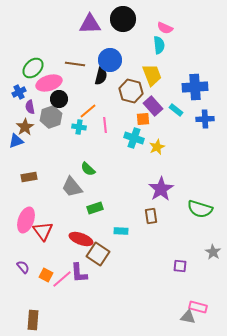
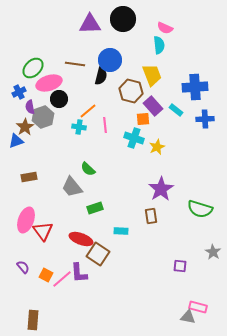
gray hexagon at (51, 117): moved 8 px left
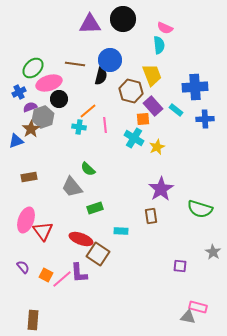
purple semicircle at (30, 107): rotated 80 degrees clockwise
brown star at (25, 127): moved 6 px right, 2 px down
cyan cross at (134, 138): rotated 12 degrees clockwise
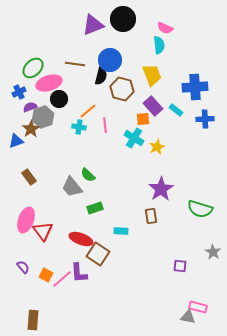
purple triangle at (90, 24): moved 3 px right, 1 px down; rotated 20 degrees counterclockwise
brown hexagon at (131, 91): moved 9 px left, 2 px up
green semicircle at (88, 169): moved 6 px down
brown rectangle at (29, 177): rotated 63 degrees clockwise
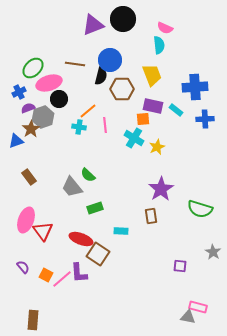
brown hexagon at (122, 89): rotated 15 degrees counterclockwise
purple rectangle at (153, 106): rotated 36 degrees counterclockwise
purple semicircle at (30, 107): moved 2 px left, 1 px down
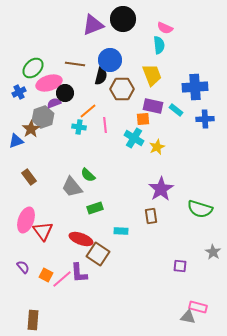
black circle at (59, 99): moved 6 px right, 6 px up
purple semicircle at (28, 108): moved 26 px right, 5 px up
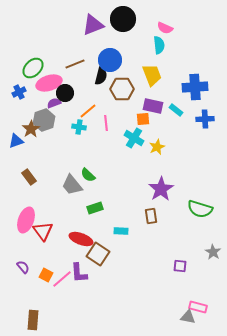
brown line at (75, 64): rotated 30 degrees counterclockwise
gray hexagon at (43, 117): moved 1 px right, 3 px down
pink line at (105, 125): moved 1 px right, 2 px up
gray trapezoid at (72, 187): moved 2 px up
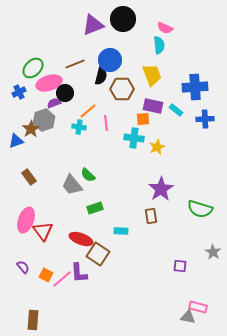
cyan cross at (134, 138): rotated 24 degrees counterclockwise
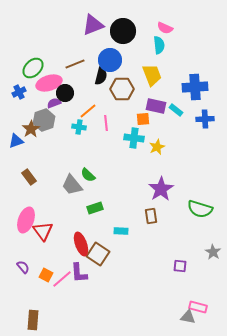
black circle at (123, 19): moved 12 px down
purple rectangle at (153, 106): moved 3 px right
red ellipse at (81, 239): moved 5 px down; rotated 50 degrees clockwise
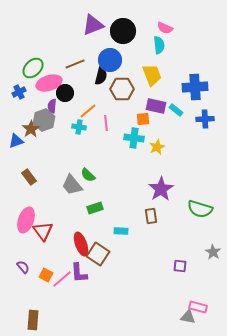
purple semicircle at (54, 103): moved 2 px left, 3 px down; rotated 64 degrees counterclockwise
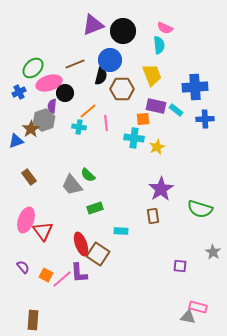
brown rectangle at (151, 216): moved 2 px right
